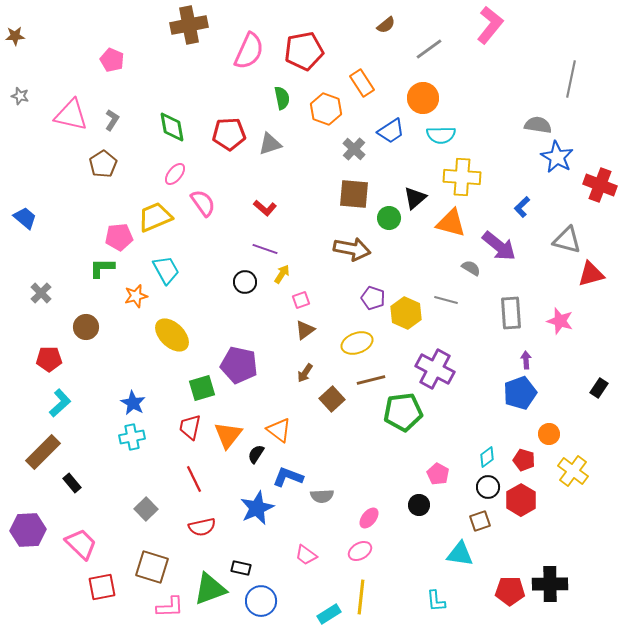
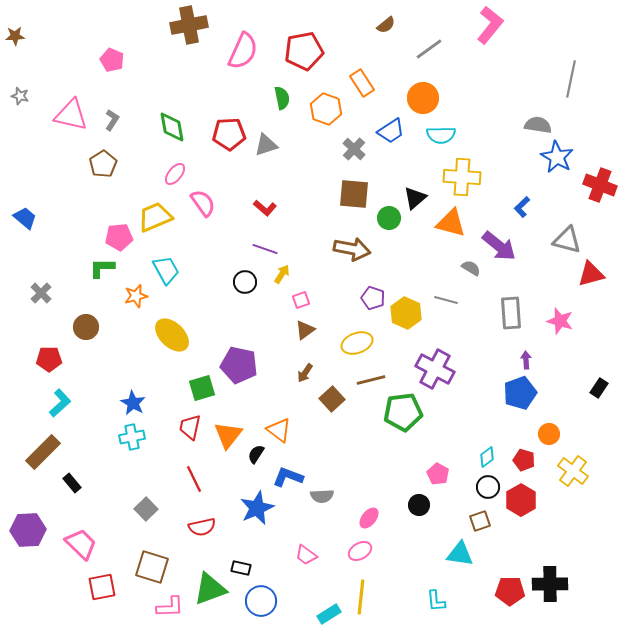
pink semicircle at (249, 51): moved 6 px left
gray triangle at (270, 144): moved 4 px left, 1 px down
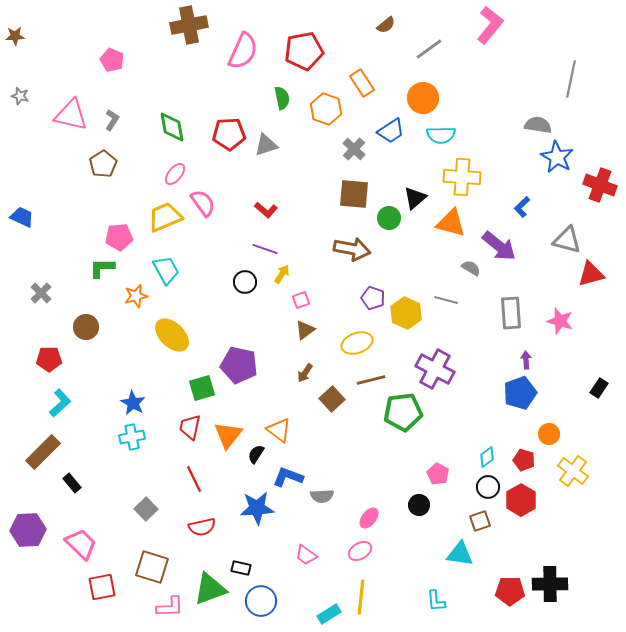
red L-shape at (265, 208): moved 1 px right, 2 px down
yellow trapezoid at (155, 217): moved 10 px right
blue trapezoid at (25, 218): moved 3 px left, 1 px up; rotated 15 degrees counterclockwise
blue star at (257, 508): rotated 20 degrees clockwise
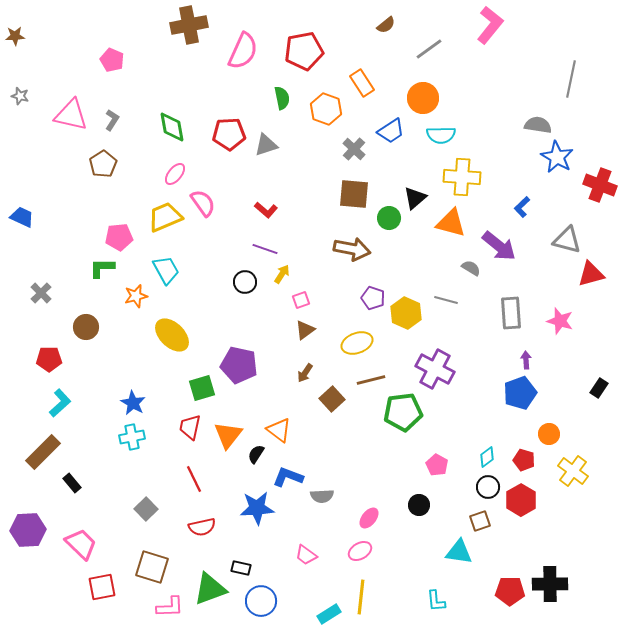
pink pentagon at (438, 474): moved 1 px left, 9 px up
cyan triangle at (460, 554): moved 1 px left, 2 px up
